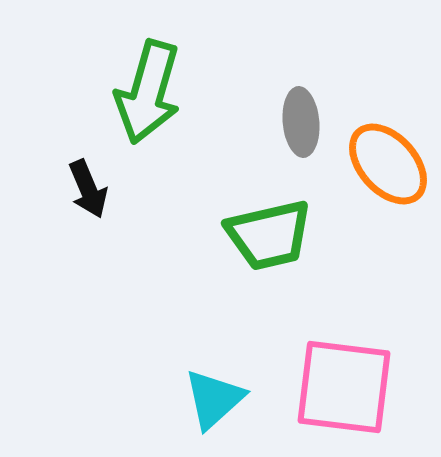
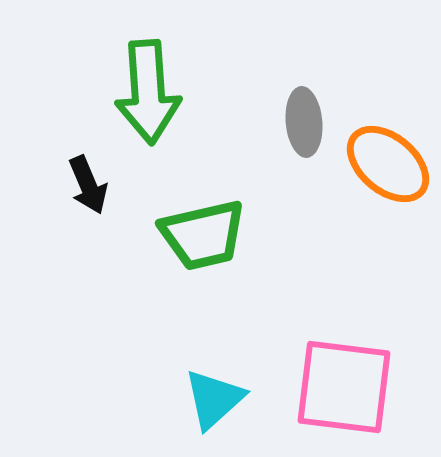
green arrow: rotated 20 degrees counterclockwise
gray ellipse: moved 3 px right
orange ellipse: rotated 8 degrees counterclockwise
black arrow: moved 4 px up
green trapezoid: moved 66 px left
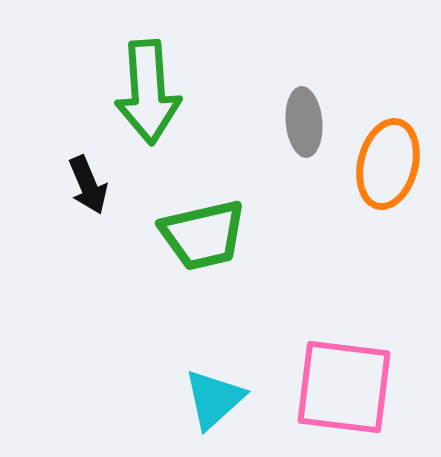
orange ellipse: rotated 64 degrees clockwise
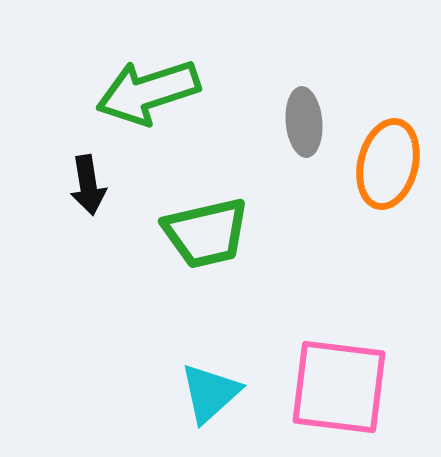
green arrow: rotated 76 degrees clockwise
black arrow: rotated 14 degrees clockwise
green trapezoid: moved 3 px right, 2 px up
pink square: moved 5 px left
cyan triangle: moved 4 px left, 6 px up
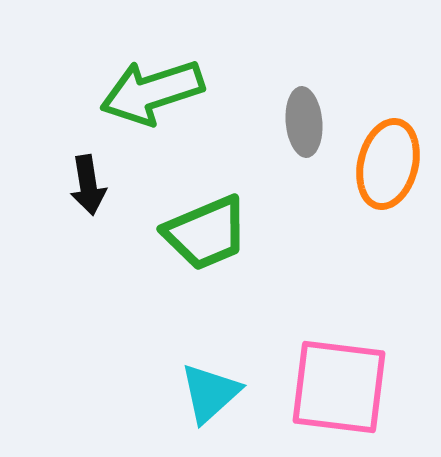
green arrow: moved 4 px right
green trapezoid: rotated 10 degrees counterclockwise
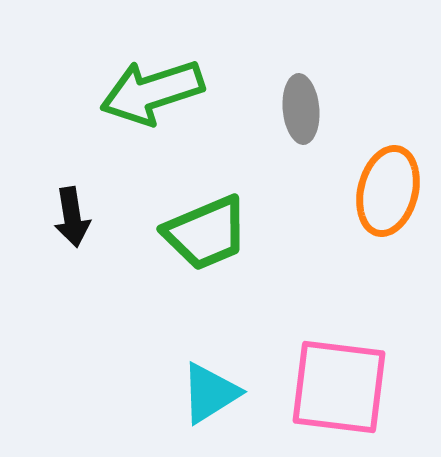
gray ellipse: moved 3 px left, 13 px up
orange ellipse: moved 27 px down
black arrow: moved 16 px left, 32 px down
cyan triangle: rotated 10 degrees clockwise
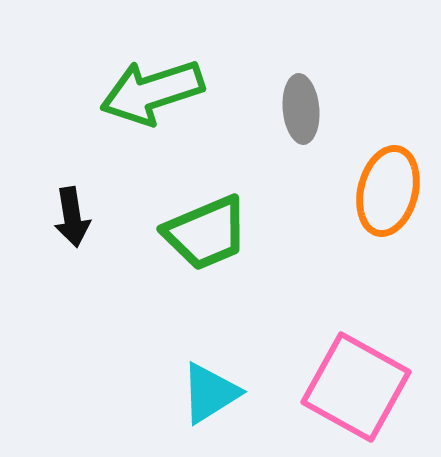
pink square: moved 17 px right; rotated 22 degrees clockwise
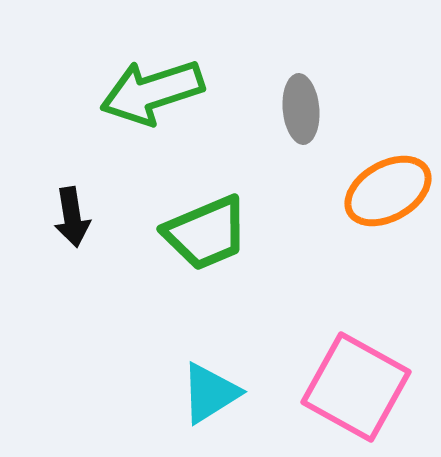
orange ellipse: rotated 46 degrees clockwise
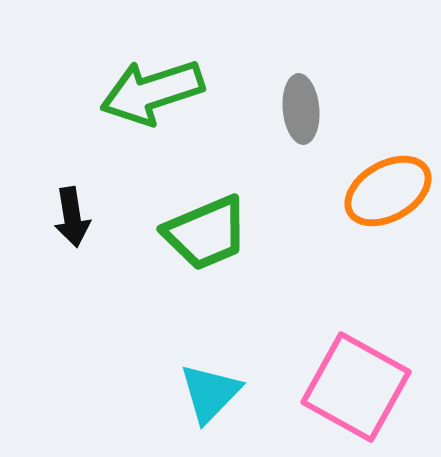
cyan triangle: rotated 14 degrees counterclockwise
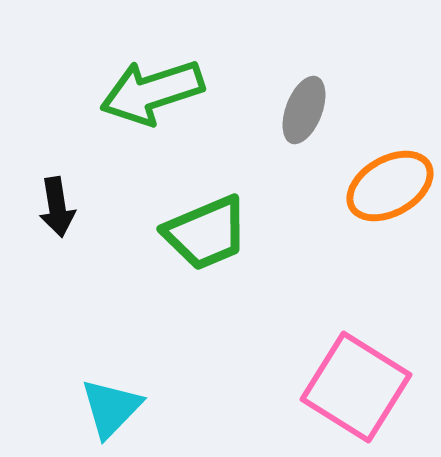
gray ellipse: moved 3 px right, 1 px down; rotated 26 degrees clockwise
orange ellipse: moved 2 px right, 5 px up
black arrow: moved 15 px left, 10 px up
pink square: rotated 3 degrees clockwise
cyan triangle: moved 99 px left, 15 px down
